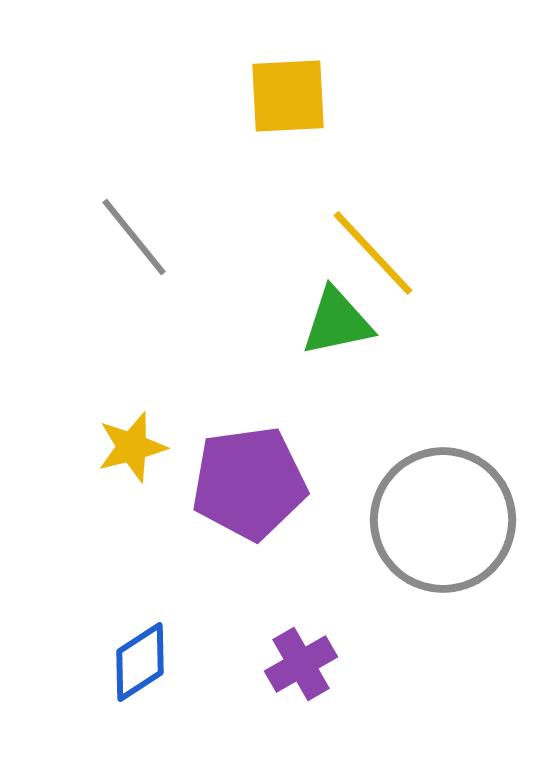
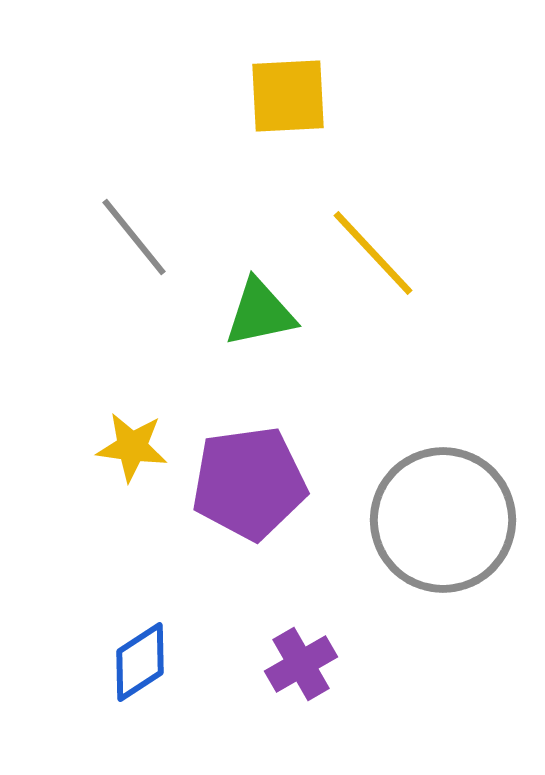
green triangle: moved 77 px left, 9 px up
yellow star: rotated 22 degrees clockwise
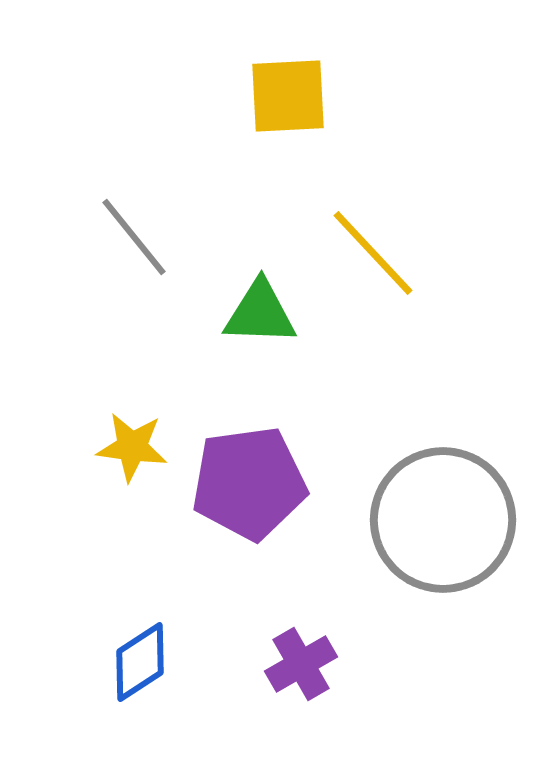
green triangle: rotated 14 degrees clockwise
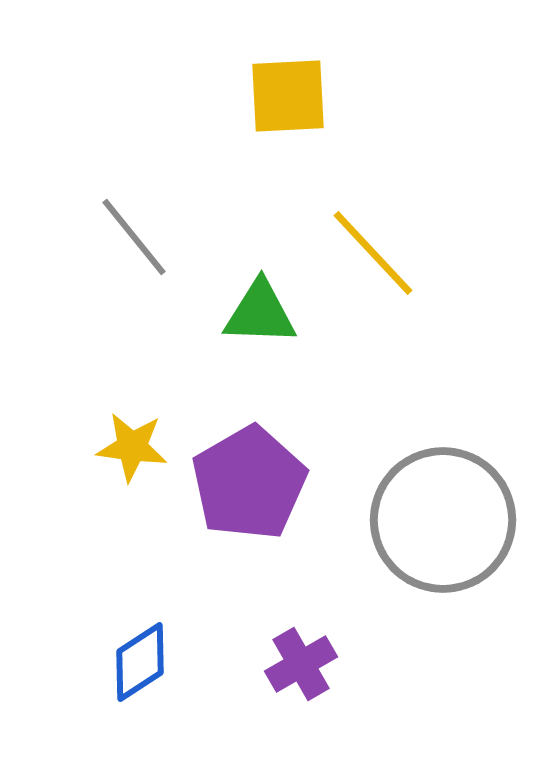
purple pentagon: rotated 22 degrees counterclockwise
